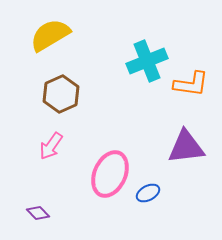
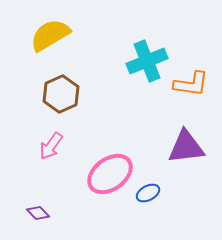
pink ellipse: rotated 30 degrees clockwise
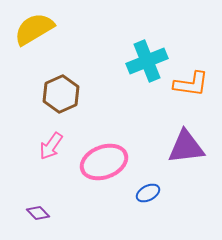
yellow semicircle: moved 16 px left, 6 px up
pink ellipse: moved 6 px left, 12 px up; rotated 15 degrees clockwise
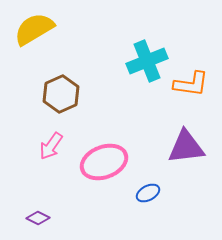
purple diamond: moved 5 px down; rotated 20 degrees counterclockwise
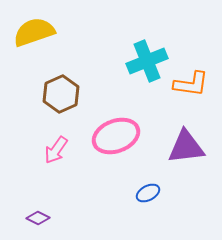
yellow semicircle: moved 3 px down; rotated 12 degrees clockwise
pink arrow: moved 5 px right, 4 px down
pink ellipse: moved 12 px right, 26 px up
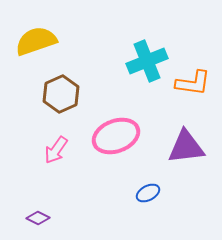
yellow semicircle: moved 2 px right, 9 px down
orange L-shape: moved 2 px right, 1 px up
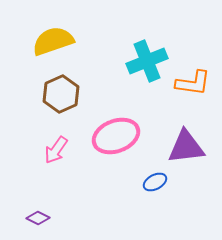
yellow semicircle: moved 17 px right
blue ellipse: moved 7 px right, 11 px up
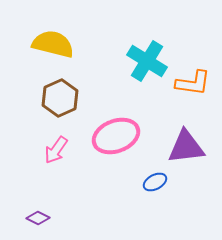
yellow semicircle: moved 3 px down; rotated 33 degrees clockwise
cyan cross: rotated 36 degrees counterclockwise
brown hexagon: moved 1 px left, 4 px down
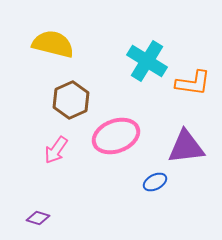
brown hexagon: moved 11 px right, 2 px down
purple diamond: rotated 10 degrees counterclockwise
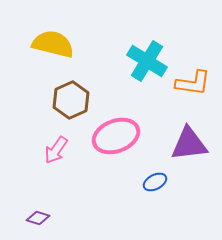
purple triangle: moved 3 px right, 3 px up
